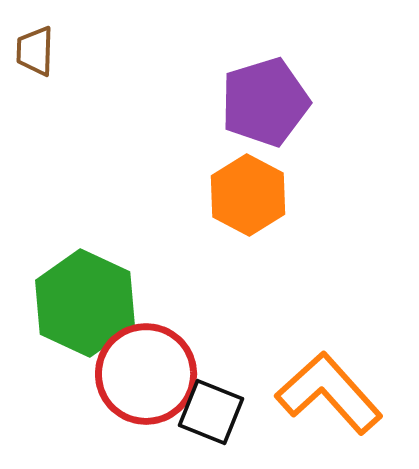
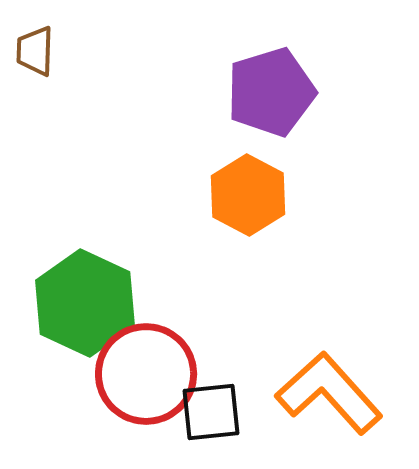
purple pentagon: moved 6 px right, 10 px up
black square: rotated 28 degrees counterclockwise
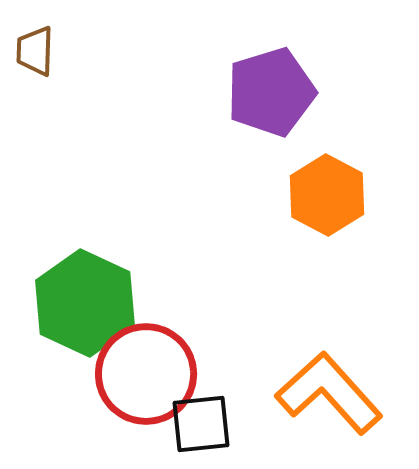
orange hexagon: moved 79 px right
black square: moved 10 px left, 12 px down
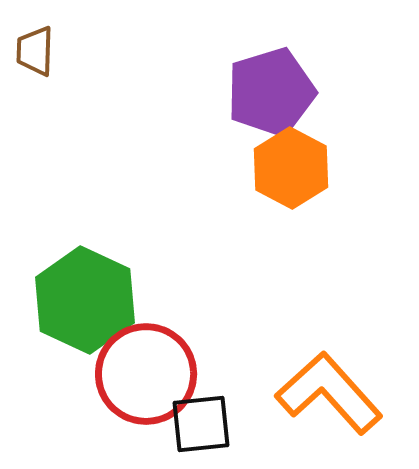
orange hexagon: moved 36 px left, 27 px up
green hexagon: moved 3 px up
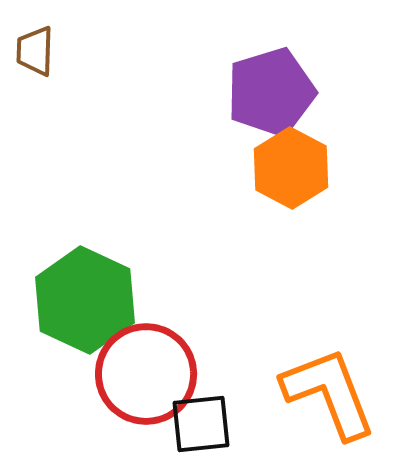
orange L-shape: rotated 21 degrees clockwise
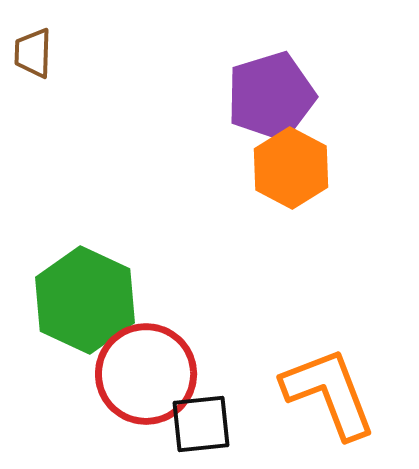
brown trapezoid: moved 2 px left, 2 px down
purple pentagon: moved 4 px down
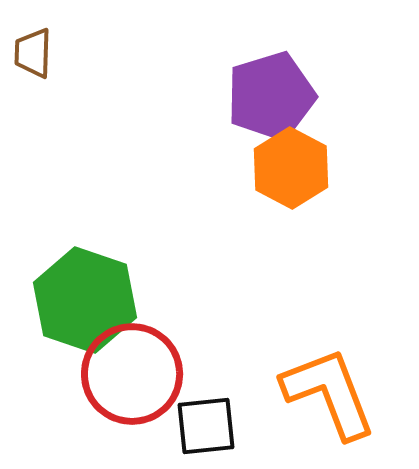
green hexagon: rotated 6 degrees counterclockwise
red circle: moved 14 px left
black square: moved 5 px right, 2 px down
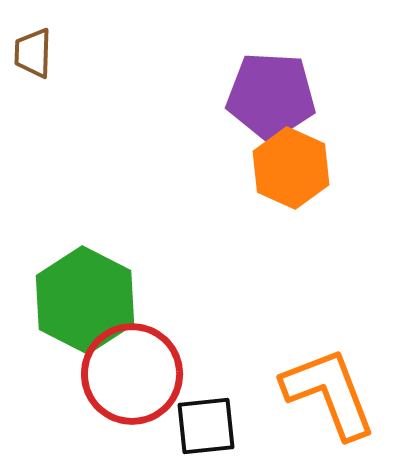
purple pentagon: rotated 20 degrees clockwise
orange hexagon: rotated 4 degrees counterclockwise
green hexagon: rotated 8 degrees clockwise
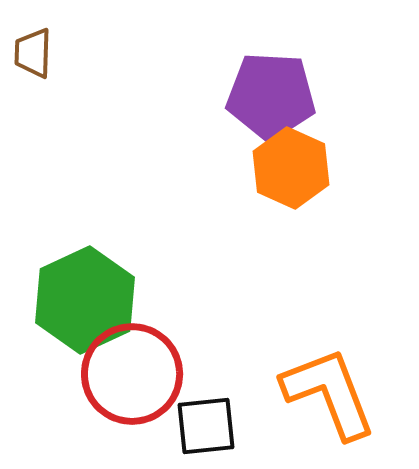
green hexagon: rotated 8 degrees clockwise
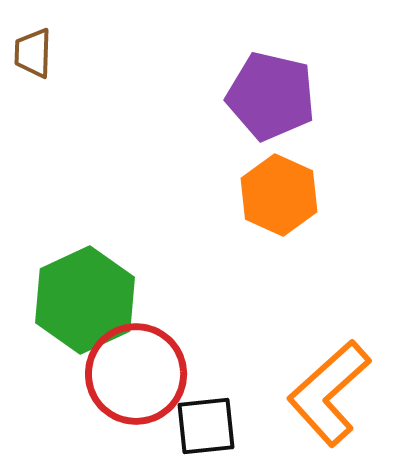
purple pentagon: rotated 10 degrees clockwise
orange hexagon: moved 12 px left, 27 px down
red circle: moved 4 px right
orange L-shape: rotated 111 degrees counterclockwise
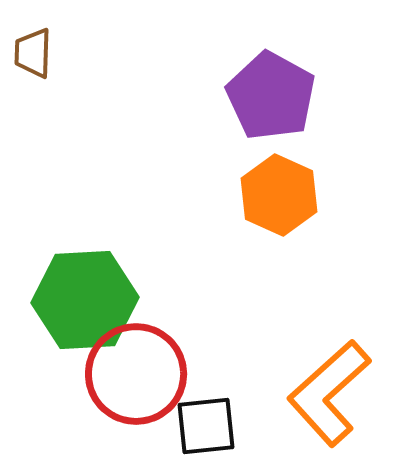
purple pentagon: rotated 16 degrees clockwise
green hexagon: rotated 22 degrees clockwise
